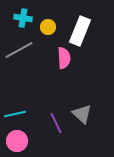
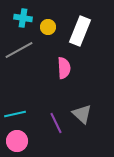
pink semicircle: moved 10 px down
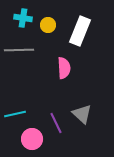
yellow circle: moved 2 px up
gray line: rotated 28 degrees clockwise
pink circle: moved 15 px right, 2 px up
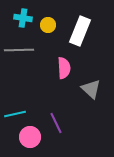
gray triangle: moved 9 px right, 25 px up
pink circle: moved 2 px left, 2 px up
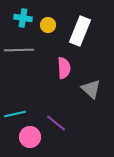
purple line: rotated 25 degrees counterclockwise
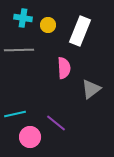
gray triangle: rotated 40 degrees clockwise
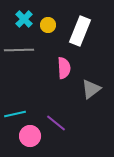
cyan cross: moved 1 px right, 1 px down; rotated 36 degrees clockwise
pink circle: moved 1 px up
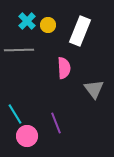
cyan cross: moved 3 px right, 2 px down
gray triangle: moved 3 px right; rotated 30 degrees counterclockwise
cyan line: rotated 70 degrees clockwise
purple line: rotated 30 degrees clockwise
pink circle: moved 3 px left
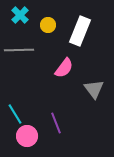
cyan cross: moved 7 px left, 6 px up
pink semicircle: rotated 40 degrees clockwise
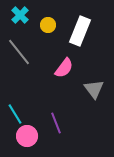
gray line: moved 2 px down; rotated 52 degrees clockwise
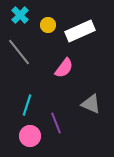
white rectangle: rotated 44 degrees clockwise
gray triangle: moved 3 px left, 15 px down; rotated 30 degrees counterclockwise
cyan line: moved 12 px right, 9 px up; rotated 50 degrees clockwise
pink circle: moved 3 px right
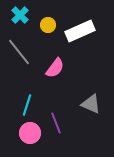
pink semicircle: moved 9 px left
pink circle: moved 3 px up
